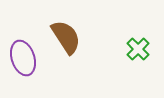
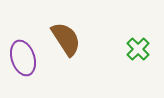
brown semicircle: moved 2 px down
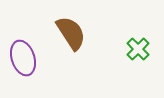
brown semicircle: moved 5 px right, 6 px up
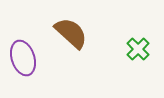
brown semicircle: rotated 15 degrees counterclockwise
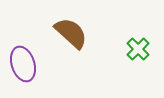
purple ellipse: moved 6 px down
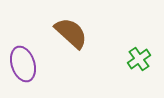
green cross: moved 1 px right, 10 px down; rotated 10 degrees clockwise
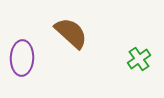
purple ellipse: moved 1 px left, 6 px up; rotated 20 degrees clockwise
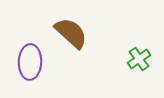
purple ellipse: moved 8 px right, 4 px down
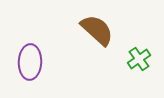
brown semicircle: moved 26 px right, 3 px up
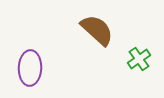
purple ellipse: moved 6 px down
